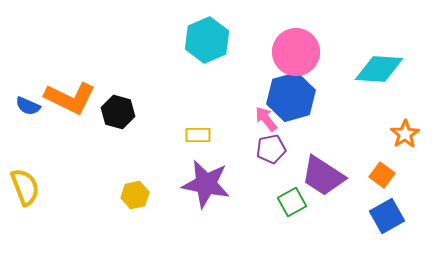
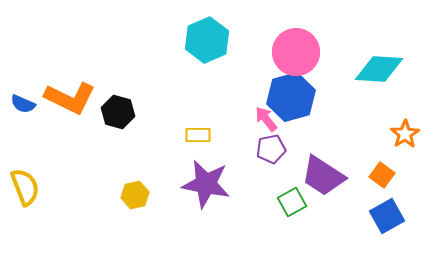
blue semicircle: moved 5 px left, 2 px up
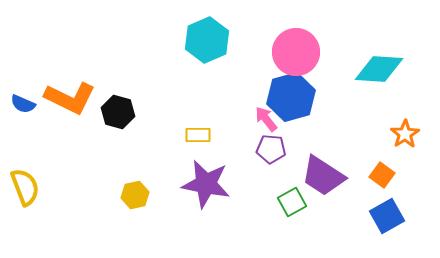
purple pentagon: rotated 16 degrees clockwise
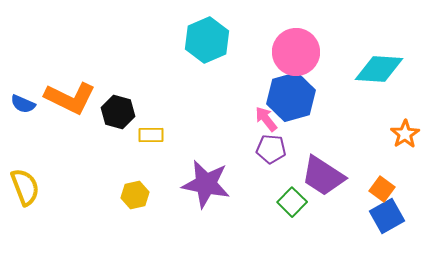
yellow rectangle: moved 47 px left
orange square: moved 14 px down
green square: rotated 16 degrees counterclockwise
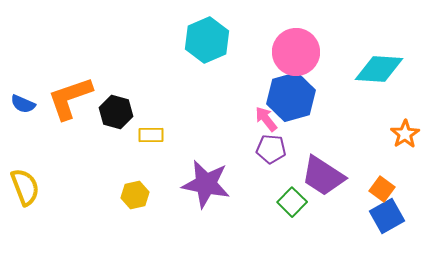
orange L-shape: rotated 135 degrees clockwise
black hexagon: moved 2 px left
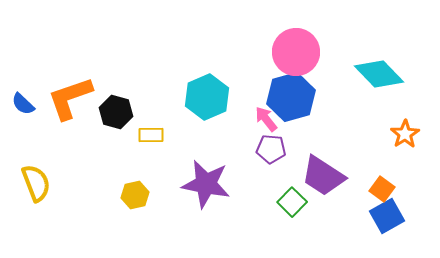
cyan hexagon: moved 57 px down
cyan diamond: moved 5 px down; rotated 42 degrees clockwise
blue semicircle: rotated 20 degrees clockwise
yellow semicircle: moved 11 px right, 4 px up
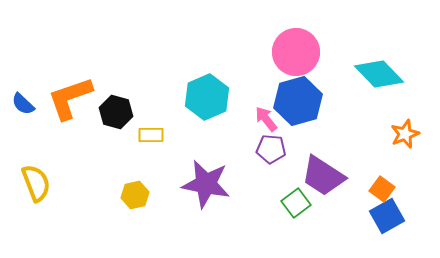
blue hexagon: moved 7 px right, 4 px down
orange star: rotated 12 degrees clockwise
green square: moved 4 px right, 1 px down; rotated 8 degrees clockwise
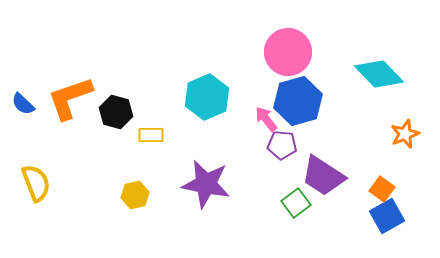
pink circle: moved 8 px left
purple pentagon: moved 11 px right, 4 px up
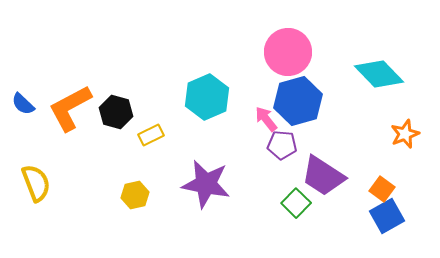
orange L-shape: moved 10 px down; rotated 9 degrees counterclockwise
yellow rectangle: rotated 25 degrees counterclockwise
green square: rotated 8 degrees counterclockwise
